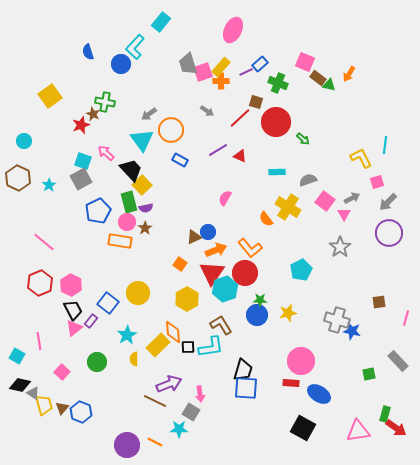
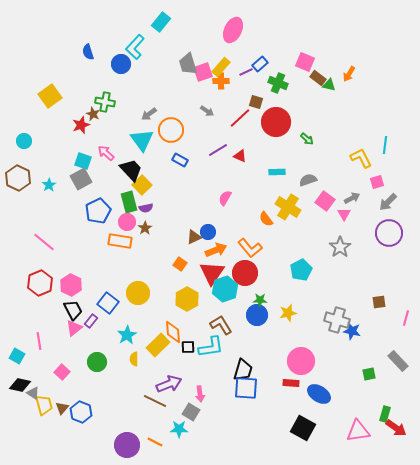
green arrow at (303, 139): moved 4 px right
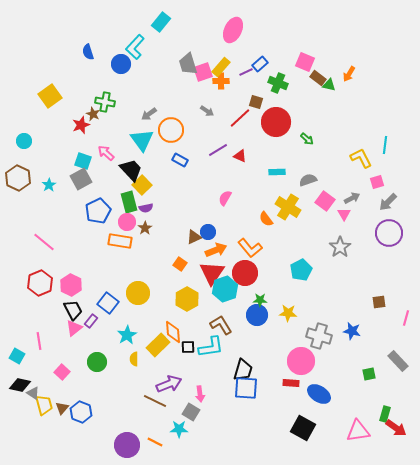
yellow star at (288, 313): rotated 18 degrees clockwise
gray cross at (337, 320): moved 18 px left, 16 px down
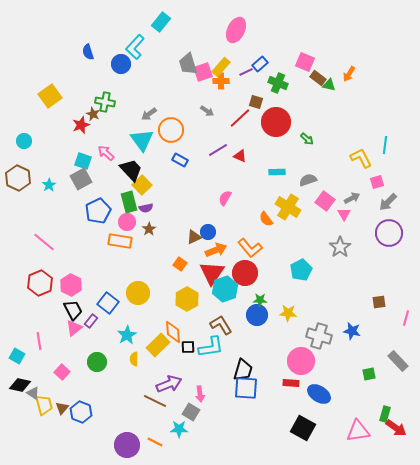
pink ellipse at (233, 30): moved 3 px right
brown star at (145, 228): moved 4 px right, 1 px down
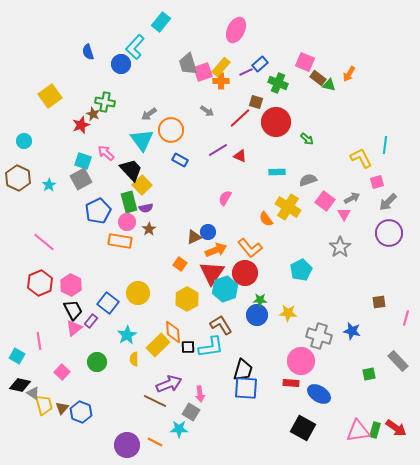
green rectangle at (385, 414): moved 10 px left, 16 px down
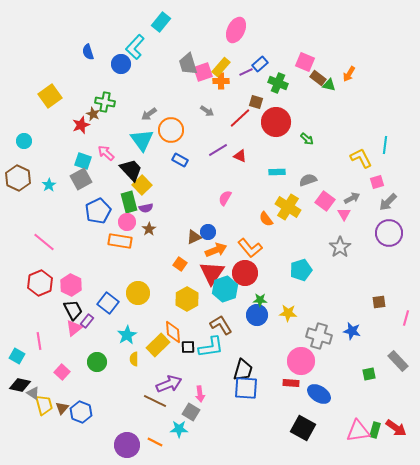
cyan pentagon at (301, 270): rotated 10 degrees clockwise
purple rectangle at (91, 321): moved 4 px left
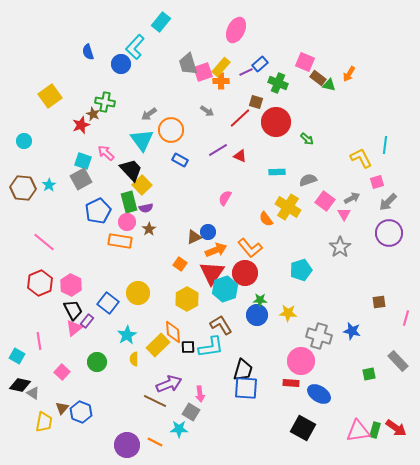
brown hexagon at (18, 178): moved 5 px right, 10 px down; rotated 20 degrees counterclockwise
yellow trapezoid at (44, 405): moved 17 px down; rotated 25 degrees clockwise
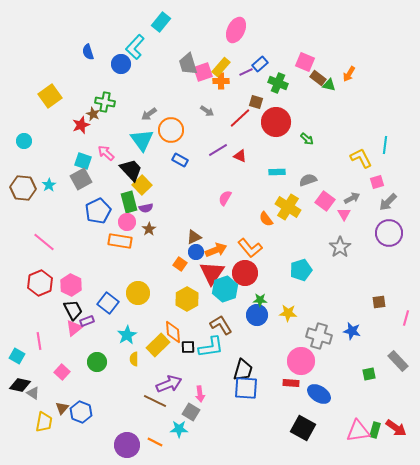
blue circle at (208, 232): moved 12 px left, 20 px down
purple rectangle at (87, 321): rotated 32 degrees clockwise
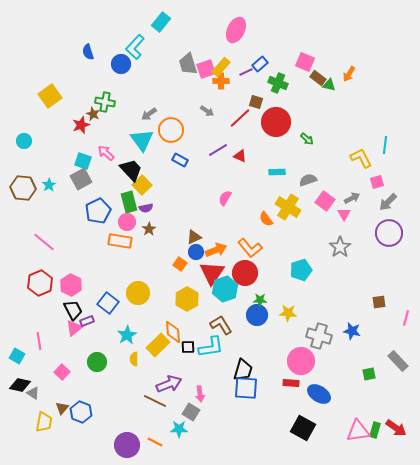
pink square at (203, 72): moved 3 px right, 3 px up
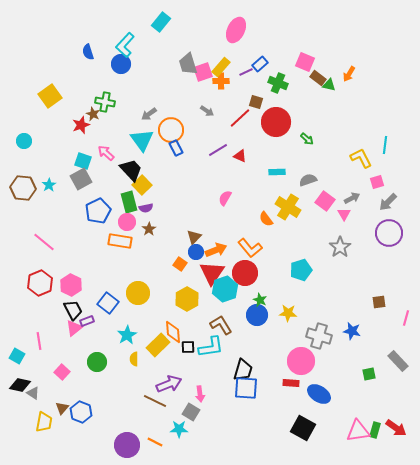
cyan L-shape at (135, 47): moved 10 px left, 2 px up
pink square at (206, 69): moved 3 px left, 3 px down
blue rectangle at (180, 160): moved 4 px left, 12 px up; rotated 35 degrees clockwise
brown triangle at (194, 237): rotated 21 degrees counterclockwise
green star at (260, 300): rotated 24 degrees clockwise
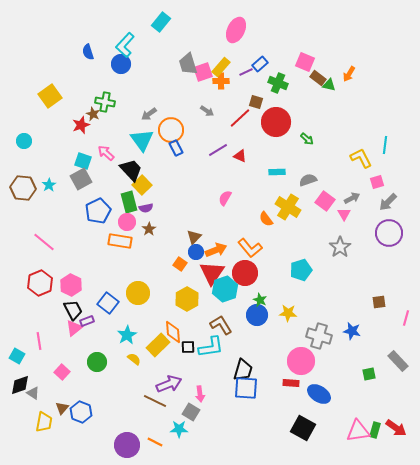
yellow semicircle at (134, 359): rotated 128 degrees clockwise
black diamond at (20, 385): rotated 30 degrees counterclockwise
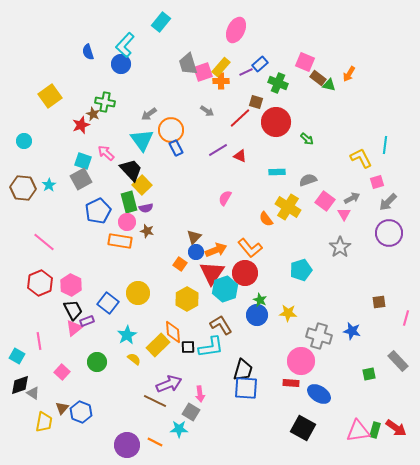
brown star at (149, 229): moved 2 px left, 2 px down; rotated 24 degrees counterclockwise
